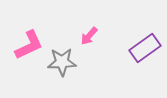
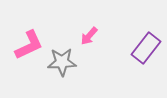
purple rectangle: moved 1 px right; rotated 16 degrees counterclockwise
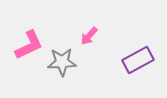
purple rectangle: moved 8 px left, 12 px down; rotated 24 degrees clockwise
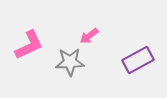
pink arrow: rotated 12 degrees clockwise
gray star: moved 8 px right
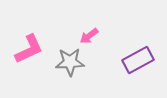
pink L-shape: moved 4 px down
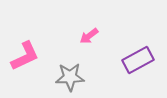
pink L-shape: moved 4 px left, 7 px down
gray star: moved 15 px down
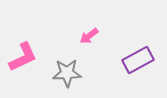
pink L-shape: moved 2 px left, 1 px down
gray star: moved 3 px left, 4 px up
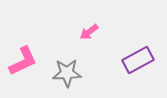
pink arrow: moved 4 px up
pink L-shape: moved 4 px down
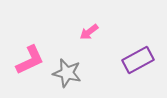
pink L-shape: moved 7 px right, 1 px up
gray star: rotated 16 degrees clockwise
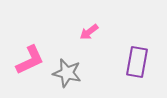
purple rectangle: moved 1 px left, 2 px down; rotated 52 degrees counterclockwise
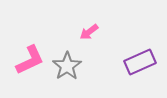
purple rectangle: moved 3 px right; rotated 56 degrees clockwise
gray star: moved 7 px up; rotated 24 degrees clockwise
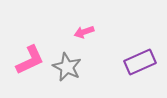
pink arrow: moved 5 px left; rotated 18 degrees clockwise
gray star: moved 1 px down; rotated 12 degrees counterclockwise
